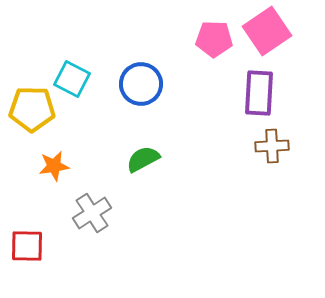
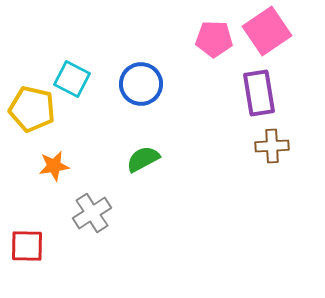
purple rectangle: rotated 12 degrees counterclockwise
yellow pentagon: rotated 12 degrees clockwise
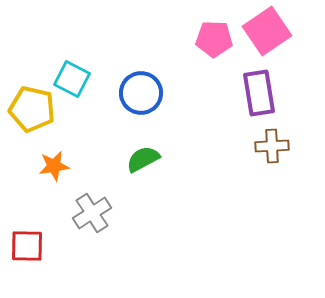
blue circle: moved 9 px down
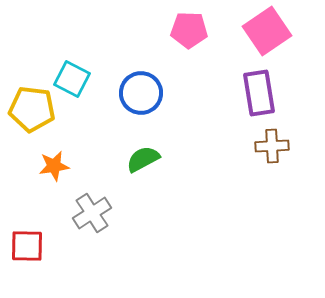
pink pentagon: moved 25 px left, 9 px up
yellow pentagon: rotated 6 degrees counterclockwise
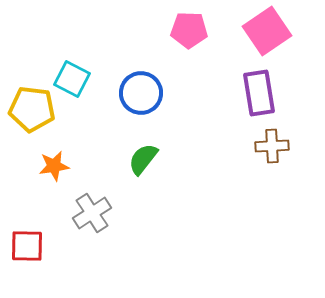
green semicircle: rotated 24 degrees counterclockwise
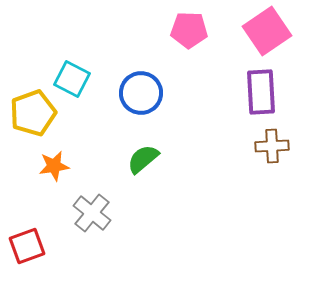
purple rectangle: moved 2 px right, 1 px up; rotated 6 degrees clockwise
yellow pentagon: moved 1 px right, 4 px down; rotated 27 degrees counterclockwise
green semicircle: rotated 12 degrees clockwise
gray cross: rotated 18 degrees counterclockwise
red square: rotated 21 degrees counterclockwise
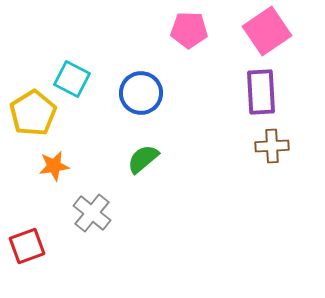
yellow pentagon: rotated 12 degrees counterclockwise
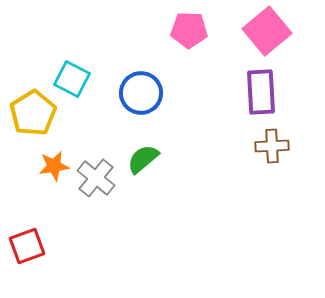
pink square: rotated 6 degrees counterclockwise
gray cross: moved 4 px right, 35 px up
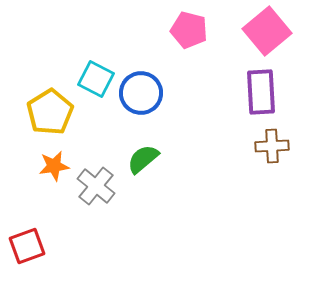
pink pentagon: rotated 12 degrees clockwise
cyan square: moved 24 px right
yellow pentagon: moved 17 px right, 1 px up
gray cross: moved 8 px down
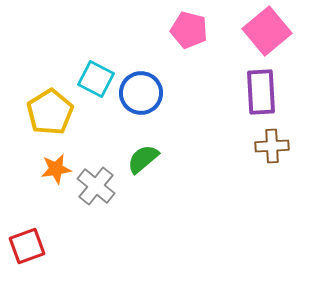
orange star: moved 2 px right, 3 px down
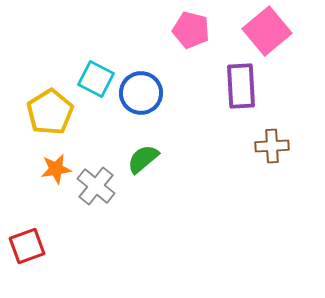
pink pentagon: moved 2 px right
purple rectangle: moved 20 px left, 6 px up
